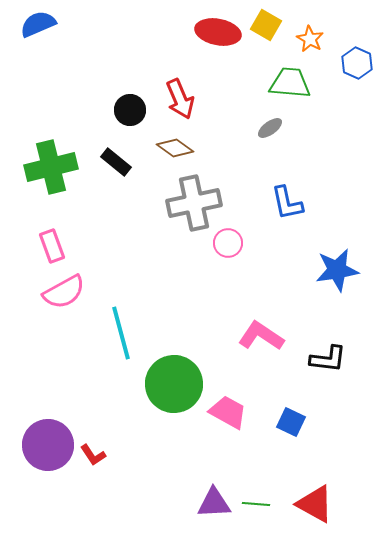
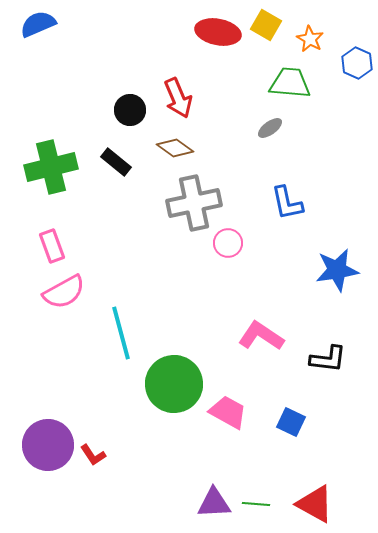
red arrow: moved 2 px left, 1 px up
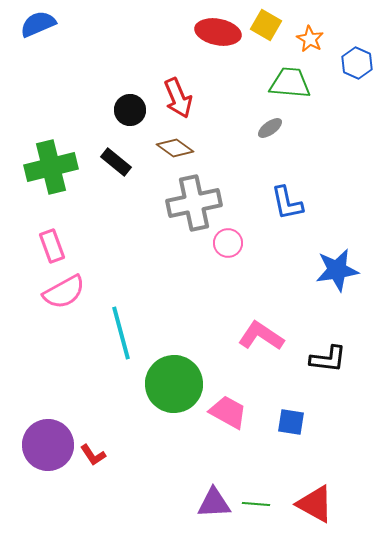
blue square: rotated 16 degrees counterclockwise
